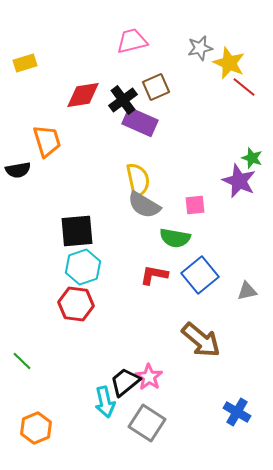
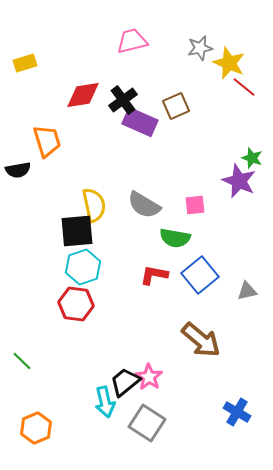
brown square: moved 20 px right, 19 px down
yellow semicircle: moved 44 px left, 25 px down
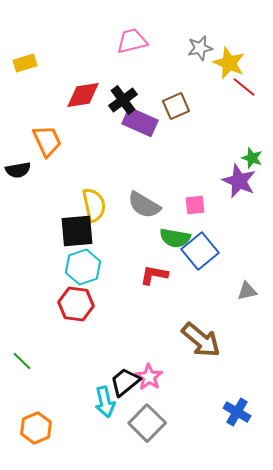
orange trapezoid: rotated 8 degrees counterclockwise
blue square: moved 24 px up
gray square: rotated 12 degrees clockwise
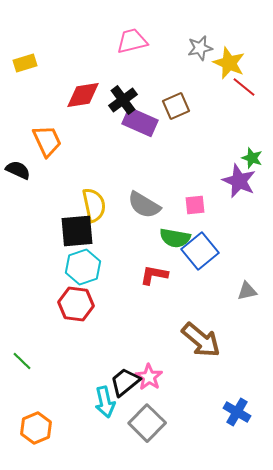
black semicircle: rotated 145 degrees counterclockwise
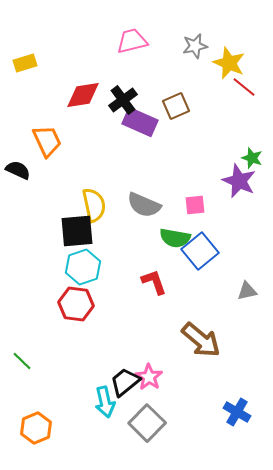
gray star: moved 5 px left, 2 px up
gray semicircle: rotated 8 degrees counterclockwise
red L-shape: moved 7 px down; rotated 60 degrees clockwise
